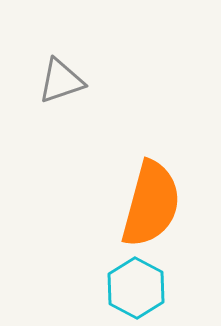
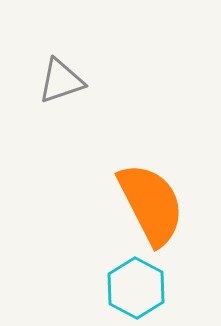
orange semicircle: rotated 42 degrees counterclockwise
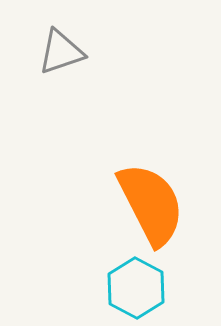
gray triangle: moved 29 px up
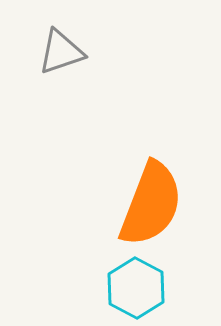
orange semicircle: rotated 48 degrees clockwise
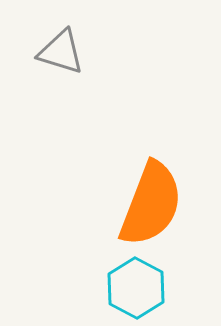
gray triangle: rotated 36 degrees clockwise
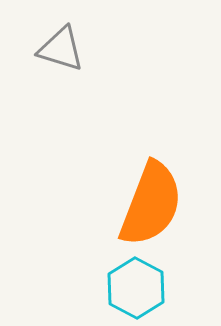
gray triangle: moved 3 px up
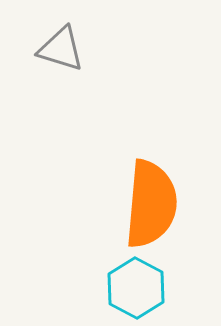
orange semicircle: rotated 16 degrees counterclockwise
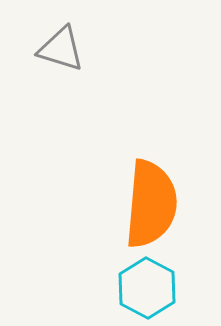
cyan hexagon: moved 11 px right
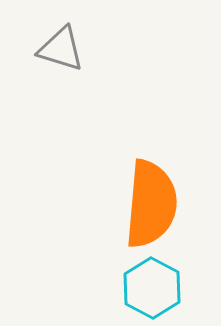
cyan hexagon: moved 5 px right
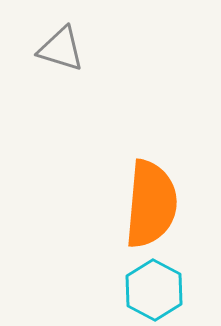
cyan hexagon: moved 2 px right, 2 px down
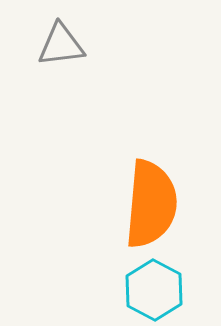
gray triangle: moved 4 px up; rotated 24 degrees counterclockwise
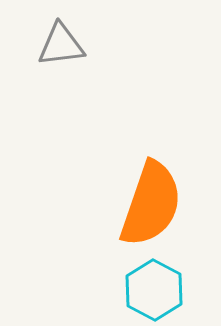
orange semicircle: rotated 14 degrees clockwise
